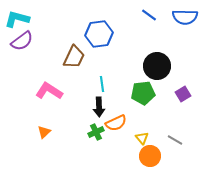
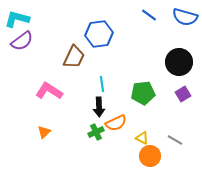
blue semicircle: rotated 15 degrees clockwise
black circle: moved 22 px right, 4 px up
yellow triangle: rotated 24 degrees counterclockwise
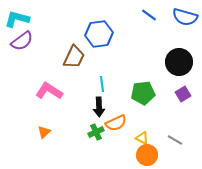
orange circle: moved 3 px left, 1 px up
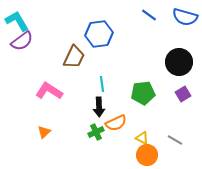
cyan L-shape: moved 2 px down; rotated 45 degrees clockwise
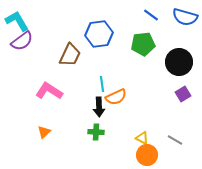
blue line: moved 2 px right
brown trapezoid: moved 4 px left, 2 px up
green pentagon: moved 49 px up
orange semicircle: moved 26 px up
green cross: rotated 28 degrees clockwise
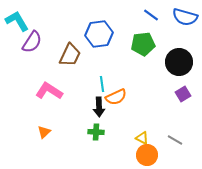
purple semicircle: moved 10 px right, 1 px down; rotated 20 degrees counterclockwise
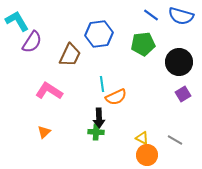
blue semicircle: moved 4 px left, 1 px up
black arrow: moved 11 px down
